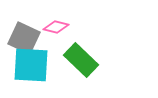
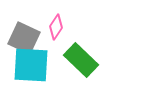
pink diamond: rotated 70 degrees counterclockwise
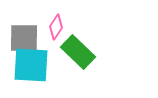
gray square: rotated 24 degrees counterclockwise
green rectangle: moved 3 px left, 8 px up
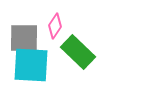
pink diamond: moved 1 px left, 1 px up
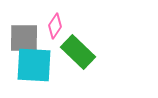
cyan square: moved 3 px right
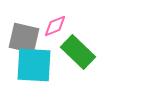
pink diamond: rotated 35 degrees clockwise
gray square: rotated 12 degrees clockwise
